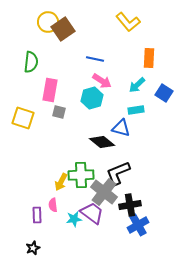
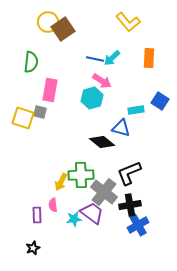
cyan arrow: moved 25 px left, 27 px up
blue square: moved 4 px left, 8 px down
gray square: moved 19 px left
black L-shape: moved 11 px right
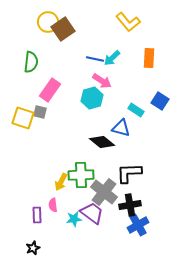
pink rectangle: rotated 25 degrees clockwise
cyan rectangle: rotated 42 degrees clockwise
black L-shape: rotated 20 degrees clockwise
